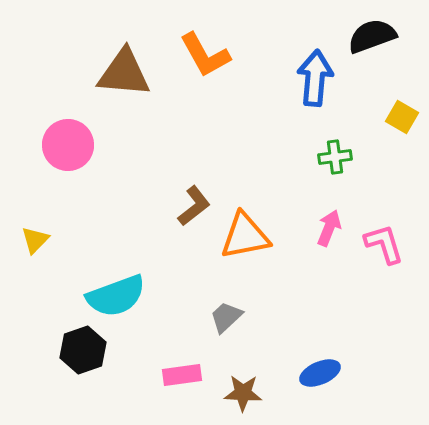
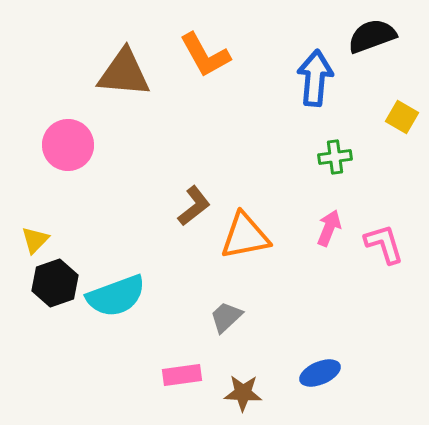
black hexagon: moved 28 px left, 67 px up
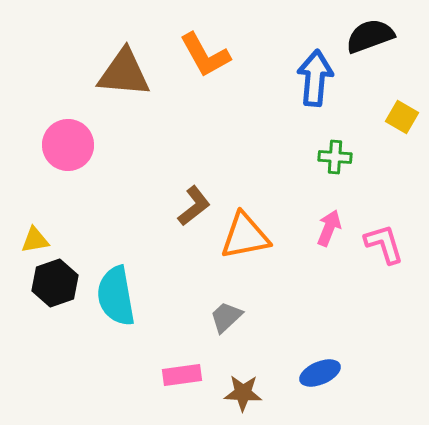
black semicircle: moved 2 px left
green cross: rotated 12 degrees clockwise
yellow triangle: rotated 36 degrees clockwise
cyan semicircle: rotated 100 degrees clockwise
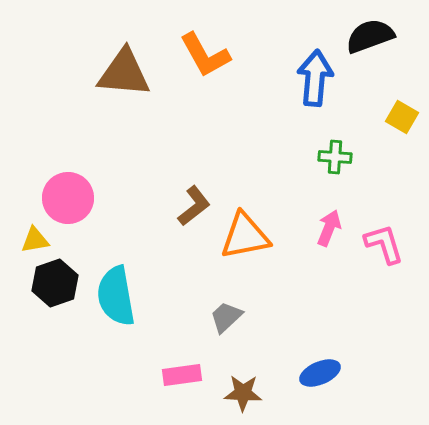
pink circle: moved 53 px down
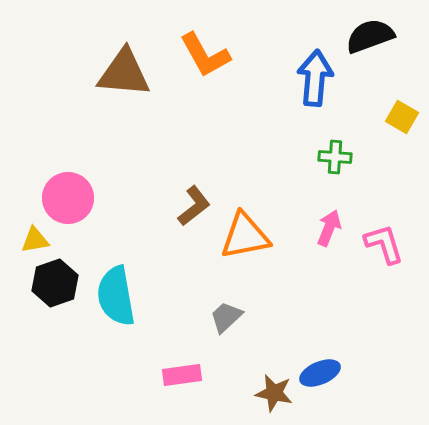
brown star: moved 31 px right; rotated 9 degrees clockwise
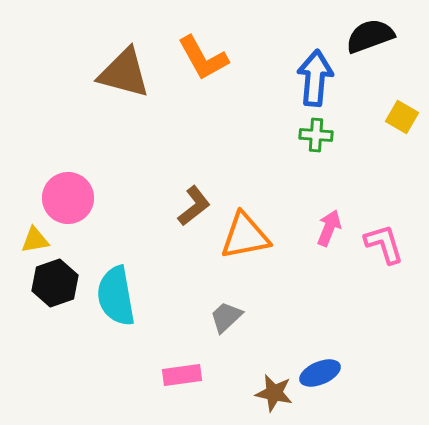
orange L-shape: moved 2 px left, 3 px down
brown triangle: rotated 10 degrees clockwise
green cross: moved 19 px left, 22 px up
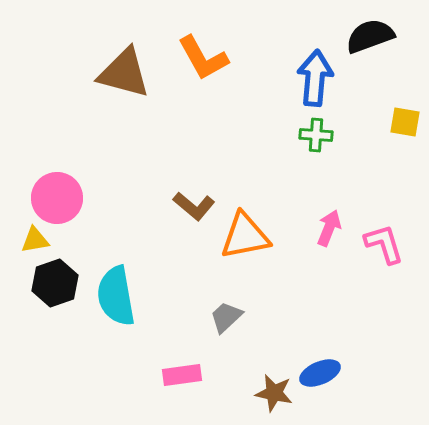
yellow square: moved 3 px right, 5 px down; rotated 20 degrees counterclockwise
pink circle: moved 11 px left
brown L-shape: rotated 78 degrees clockwise
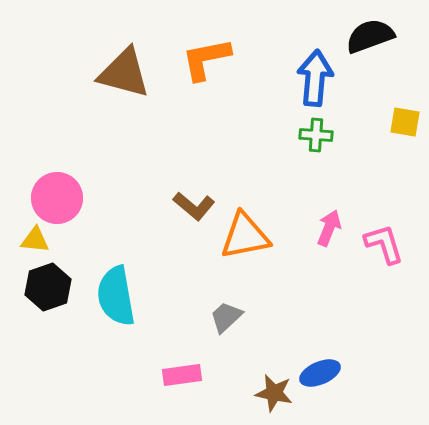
orange L-shape: moved 3 px right, 1 px down; rotated 108 degrees clockwise
yellow triangle: rotated 16 degrees clockwise
black hexagon: moved 7 px left, 4 px down
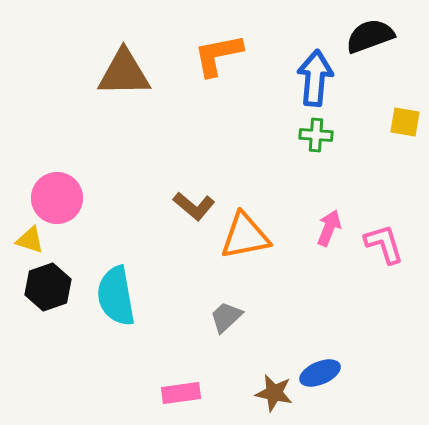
orange L-shape: moved 12 px right, 4 px up
brown triangle: rotated 16 degrees counterclockwise
yellow triangle: moved 5 px left; rotated 12 degrees clockwise
pink rectangle: moved 1 px left, 18 px down
